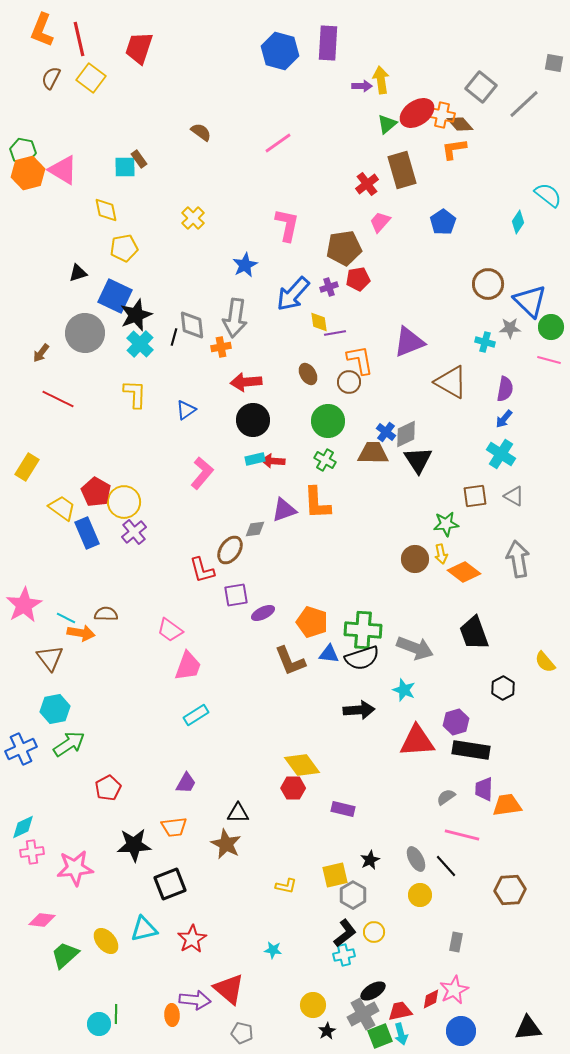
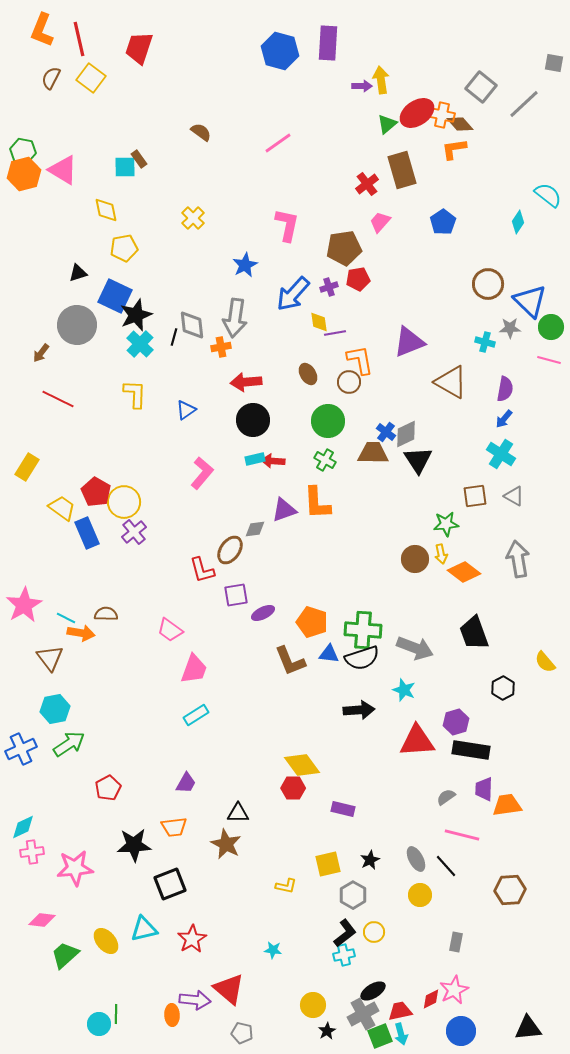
orange hexagon at (28, 173): moved 4 px left, 1 px down
gray circle at (85, 333): moved 8 px left, 8 px up
pink trapezoid at (188, 666): moved 6 px right, 3 px down
yellow square at (335, 875): moved 7 px left, 11 px up
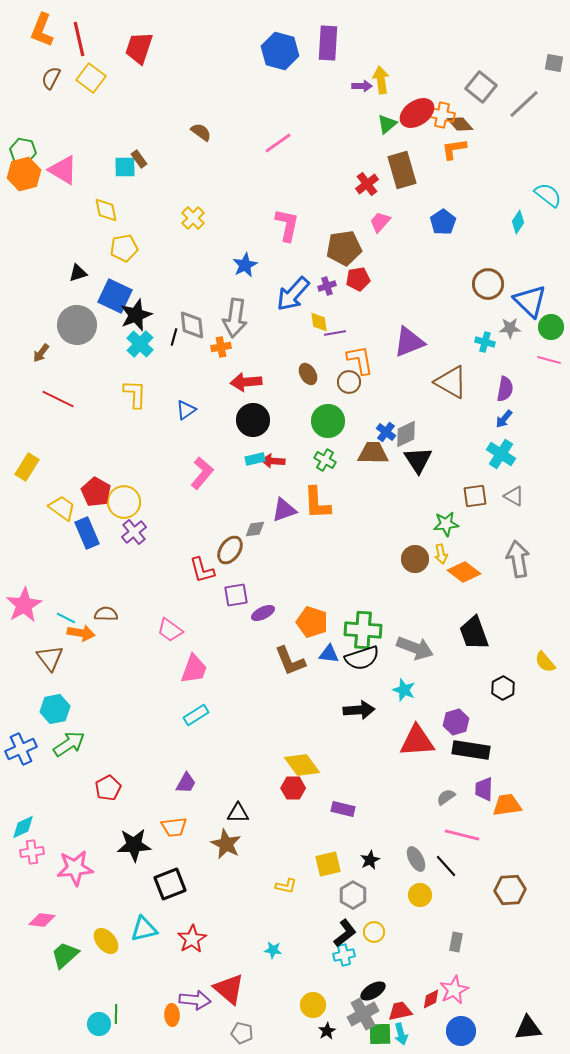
purple cross at (329, 287): moved 2 px left, 1 px up
green square at (380, 1036): moved 2 px up; rotated 20 degrees clockwise
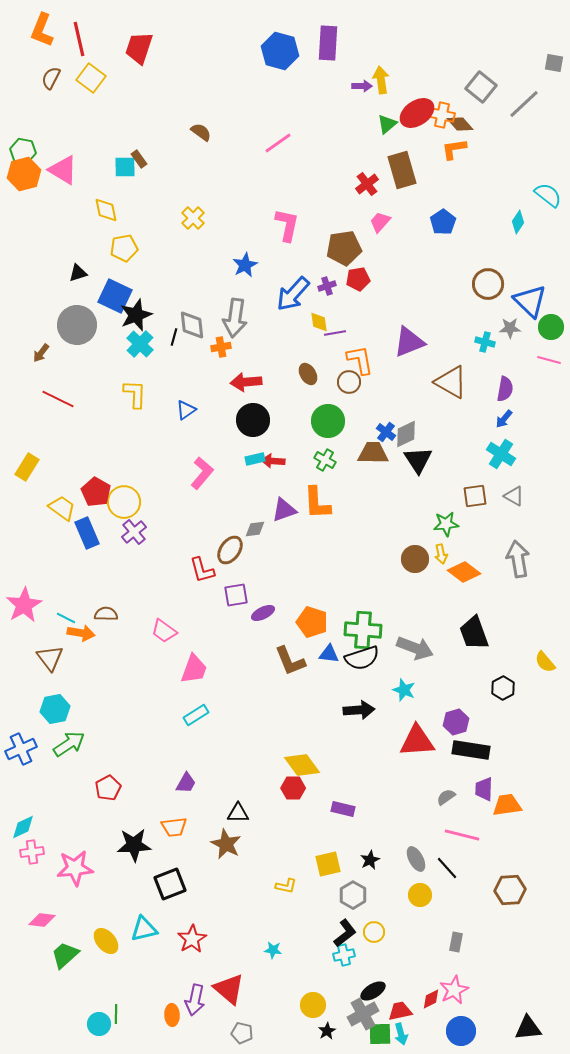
pink trapezoid at (170, 630): moved 6 px left, 1 px down
black line at (446, 866): moved 1 px right, 2 px down
purple arrow at (195, 1000): rotated 96 degrees clockwise
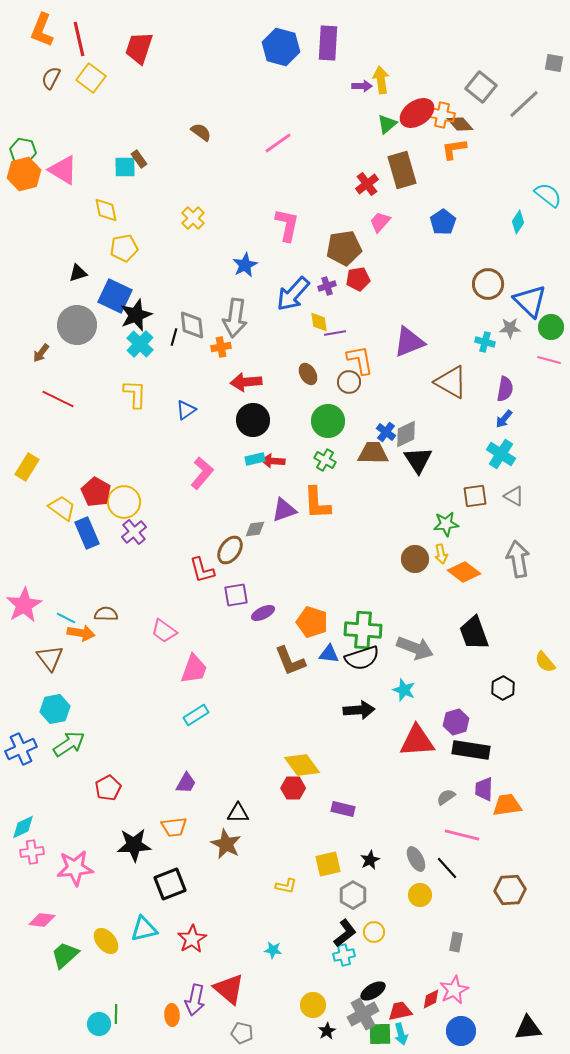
blue hexagon at (280, 51): moved 1 px right, 4 px up
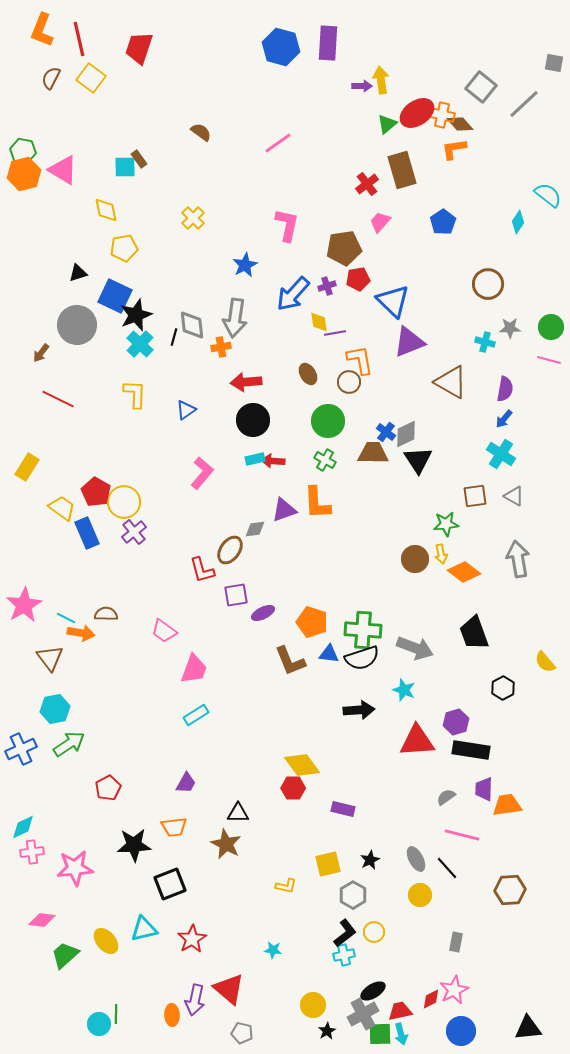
blue triangle at (530, 301): moved 137 px left
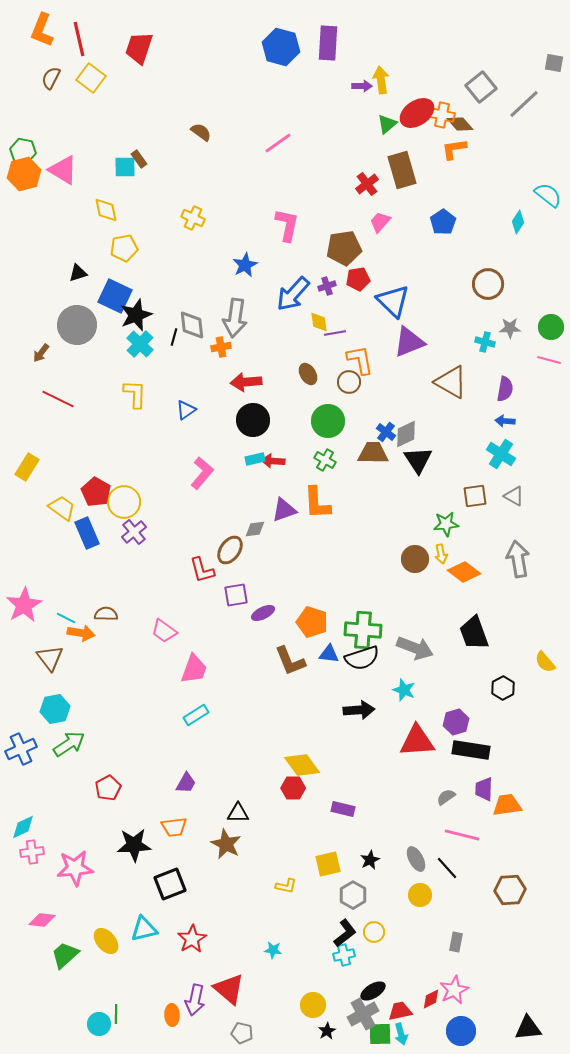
gray square at (481, 87): rotated 12 degrees clockwise
yellow cross at (193, 218): rotated 20 degrees counterclockwise
blue arrow at (504, 419): moved 1 px right, 2 px down; rotated 54 degrees clockwise
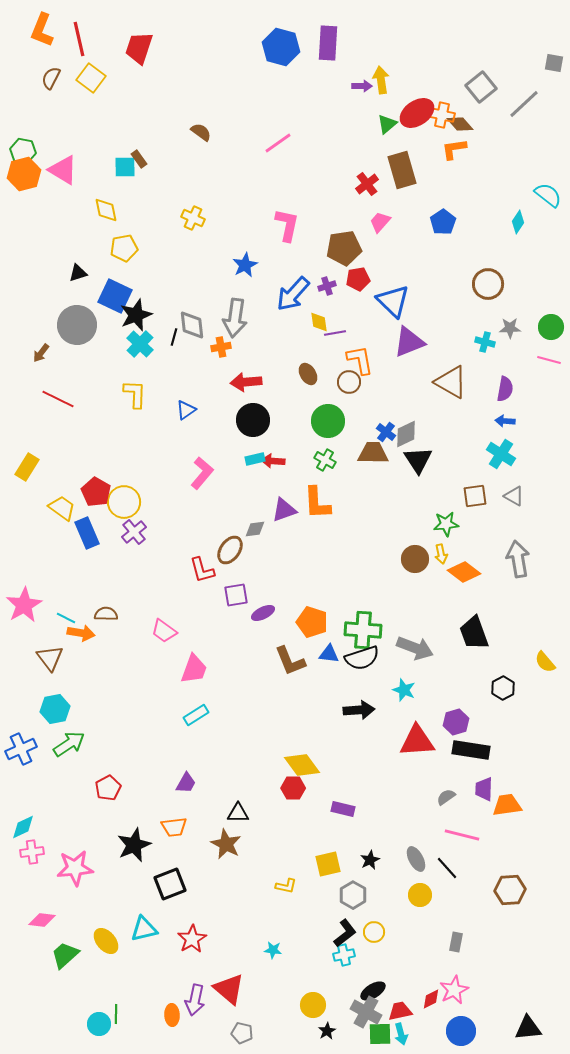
black star at (134, 845): rotated 20 degrees counterclockwise
gray cross at (363, 1014): moved 3 px right, 2 px up; rotated 32 degrees counterclockwise
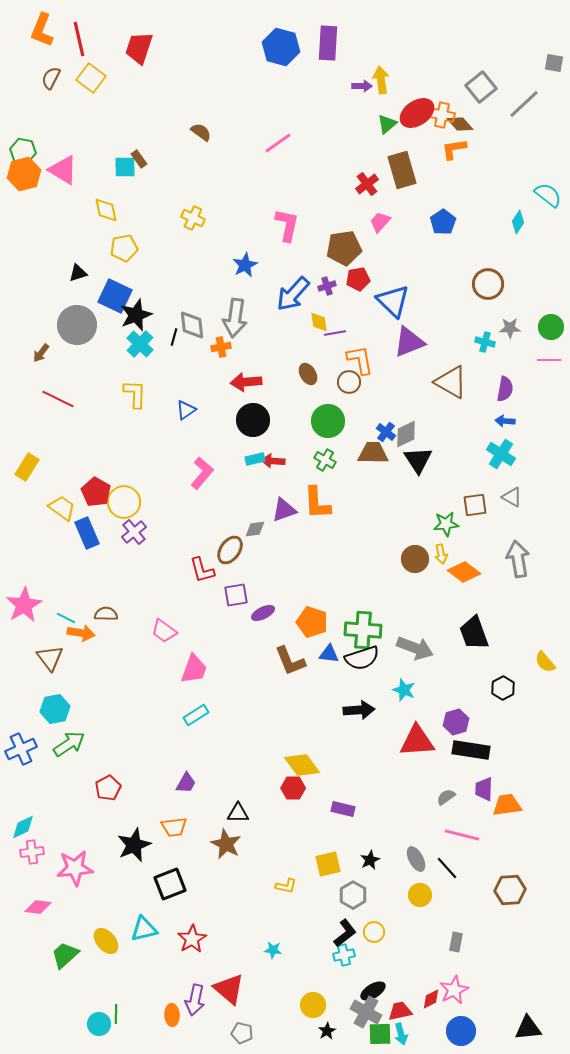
pink line at (549, 360): rotated 15 degrees counterclockwise
brown square at (475, 496): moved 9 px down
gray triangle at (514, 496): moved 2 px left, 1 px down
pink diamond at (42, 920): moved 4 px left, 13 px up
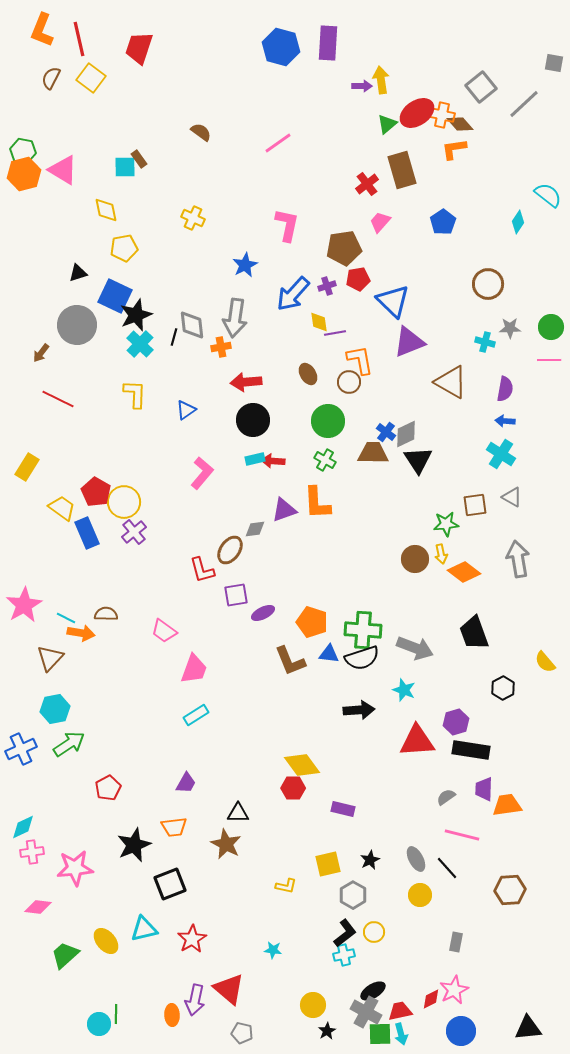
brown triangle at (50, 658): rotated 20 degrees clockwise
